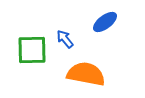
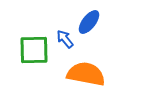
blue ellipse: moved 16 px left; rotated 15 degrees counterclockwise
green square: moved 2 px right
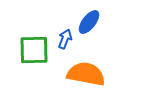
blue arrow: rotated 60 degrees clockwise
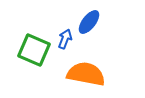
green square: rotated 24 degrees clockwise
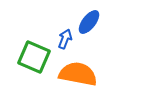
green square: moved 7 px down
orange semicircle: moved 8 px left
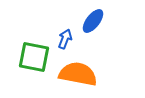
blue ellipse: moved 4 px right, 1 px up
green square: rotated 12 degrees counterclockwise
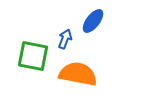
green square: moved 1 px left, 1 px up
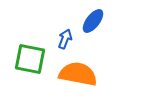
green square: moved 3 px left, 3 px down
